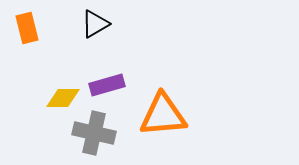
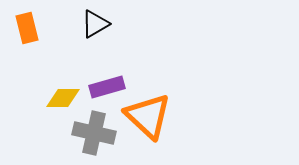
purple rectangle: moved 2 px down
orange triangle: moved 15 px left, 1 px down; rotated 48 degrees clockwise
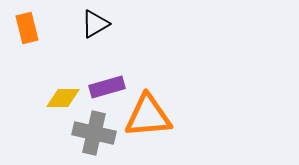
orange triangle: rotated 48 degrees counterclockwise
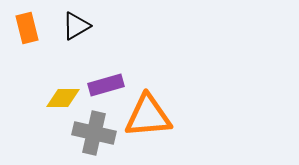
black triangle: moved 19 px left, 2 px down
purple rectangle: moved 1 px left, 2 px up
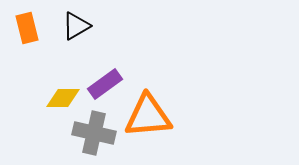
purple rectangle: moved 1 px left, 1 px up; rotated 20 degrees counterclockwise
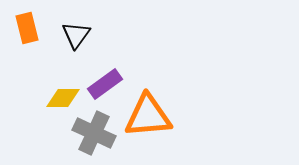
black triangle: moved 9 px down; rotated 24 degrees counterclockwise
gray cross: rotated 12 degrees clockwise
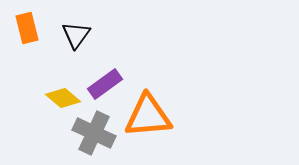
yellow diamond: rotated 40 degrees clockwise
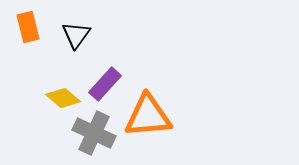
orange rectangle: moved 1 px right, 1 px up
purple rectangle: rotated 12 degrees counterclockwise
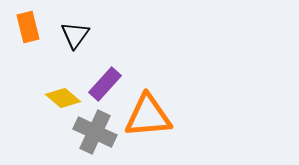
black triangle: moved 1 px left
gray cross: moved 1 px right, 1 px up
